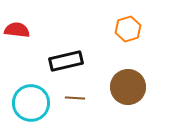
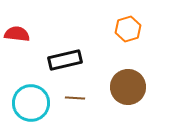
red semicircle: moved 4 px down
black rectangle: moved 1 px left, 1 px up
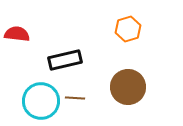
cyan circle: moved 10 px right, 2 px up
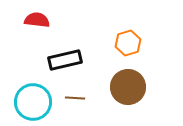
orange hexagon: moved 14 px down
red semicircle: moved 20 px right, 14 px up
cyan circle: moved 8 px left, 1 px down
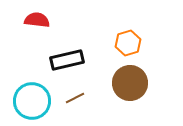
black rectangle: moved 2 px right
brown circle: moved 2 px right, 4 px up
brown line: rotated 30 degrees counterclockwise
cyan circle: moved 1 px left, 1 px up
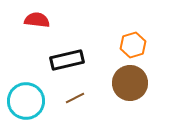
orange hexagon: moved 5 px right, 2 px down
cyan circle: moved 6 px left
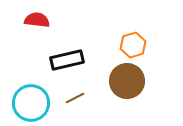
brown circle: moved 3 px left, 2 px up
cyan circle: moved 5 px right, 2 px down
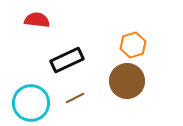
black rectangle: rotated 12 degrees counterclockwise
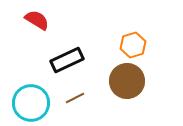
red semicircle: rotated 25 degrees clockwise
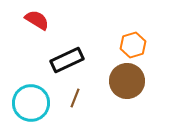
brown line: rotated 42 degrees counterclockwise
